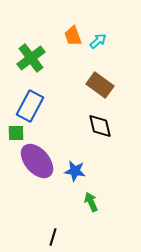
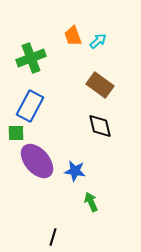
green cross: rotated 16 degrees clockwise
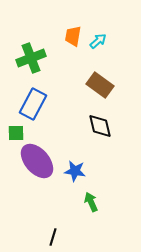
orange trapezoid: rotated 30 degrees clockwise
blue rectangle: moved 3 px right, 2 px up
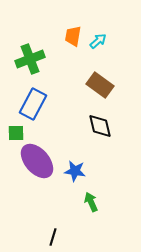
green cross: moved 1 px left, 1 px down
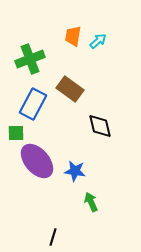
brown rectangle: moved 30 px left, 4 px down
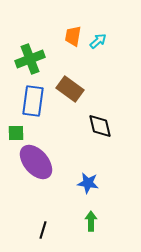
blue rectangle: moved 3 px up; rotated 20 degrees counterclockwise
purple ellipse: moved 1 px left, 1 px down
blue star: moved 13 px right, 12 px down
green arrow: moved 19 px down; rotated 24 degrees clockwise
black line: moved 10 px left, 7 px up
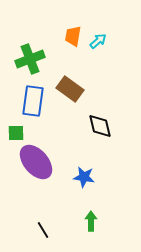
blue star: moved 4 px left, 6 px up
black line: rotated 48 degrees counterclockwise
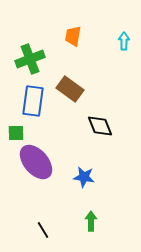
cyan arrow: moved 26 px right; rotated 48 degrees counterclockwise
black diamond: rotated 8 degrees counterclockwise
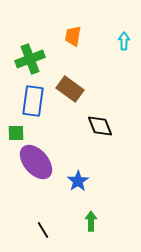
blue star: moved 6 px left, 4 px down; rotated 30 degrees clockwise
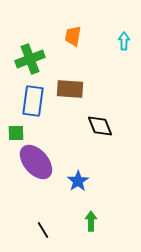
brown rectangle: rotated 32 degrees counterclockwise
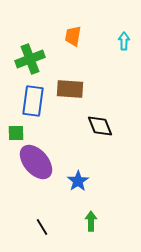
black line: moved 1 px left, 3 px up
